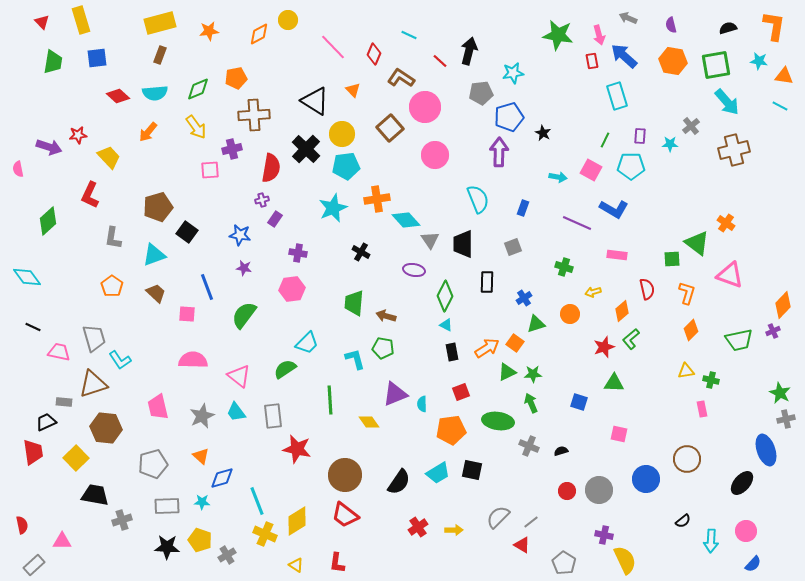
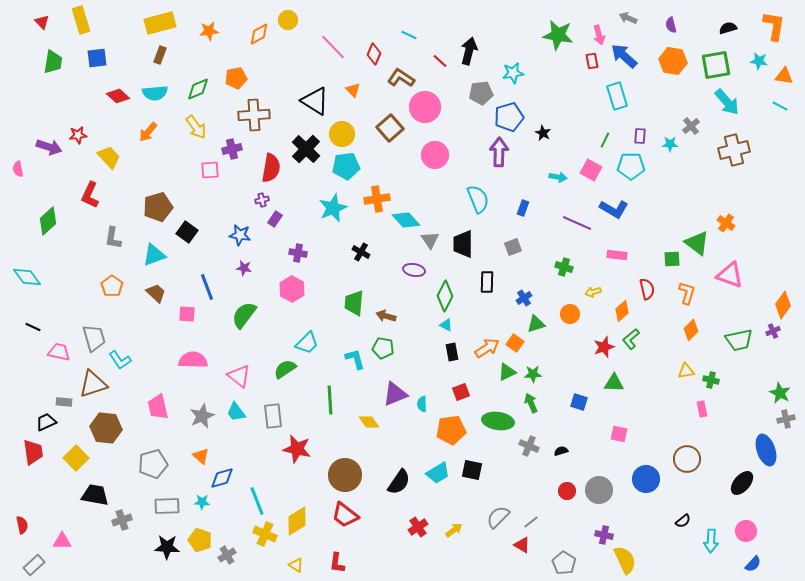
pink hexagon at (292, 289): rotated 25 degrees counterclockwise
orange diamond at (783, 305): rotated 8 degrees counterclockwise
yellow arrow at (454, 530): rotated 36 degrees counterclockwise
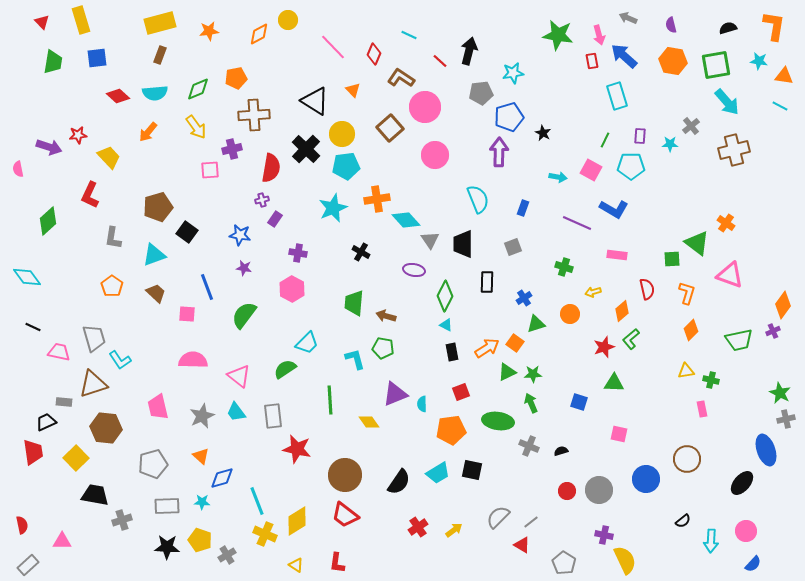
gray rectangle at (34, 565): moved 6 px left
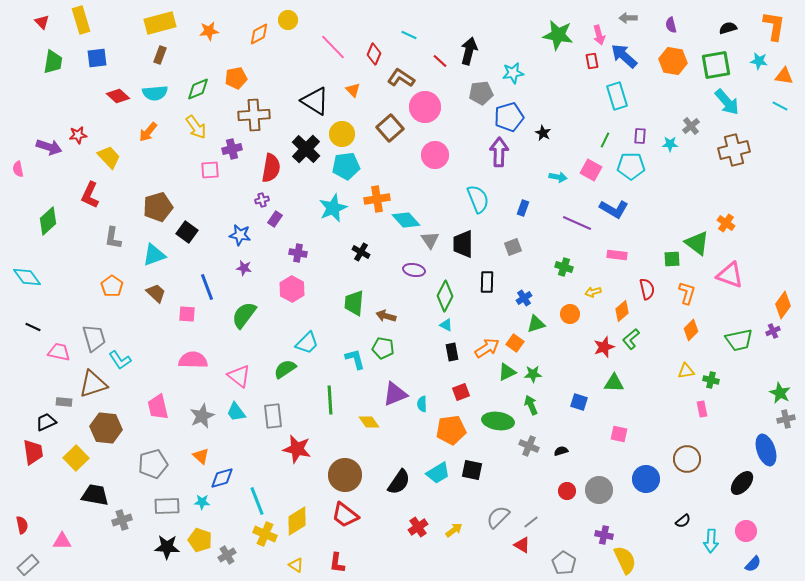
gray arrow at (628, 18): rotated 24 degrees counterclockwise
green arrow at (531, 403): moved 2 px down
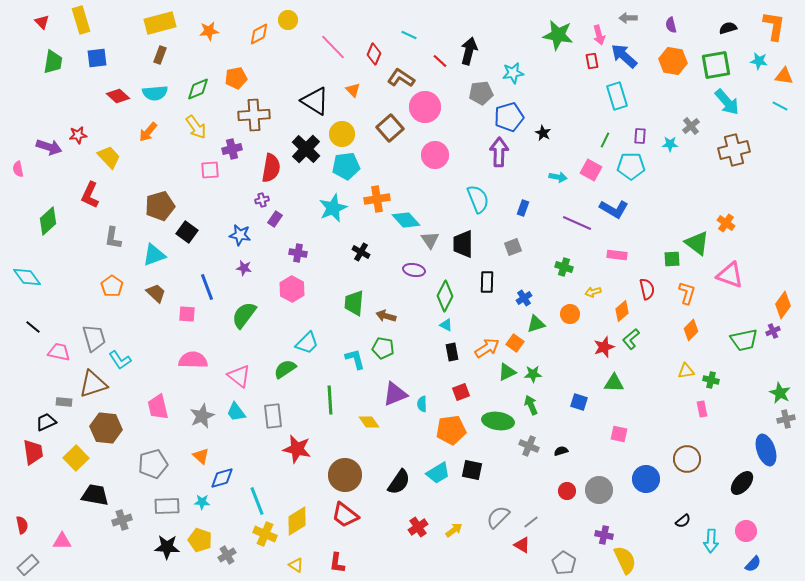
brown pentagon at (158, 207): moved 2 px right, 1 px up
black line at (33, 327): rotated 14 degrees clockwise
green trapezoid at (739, 340): moved 5 px right
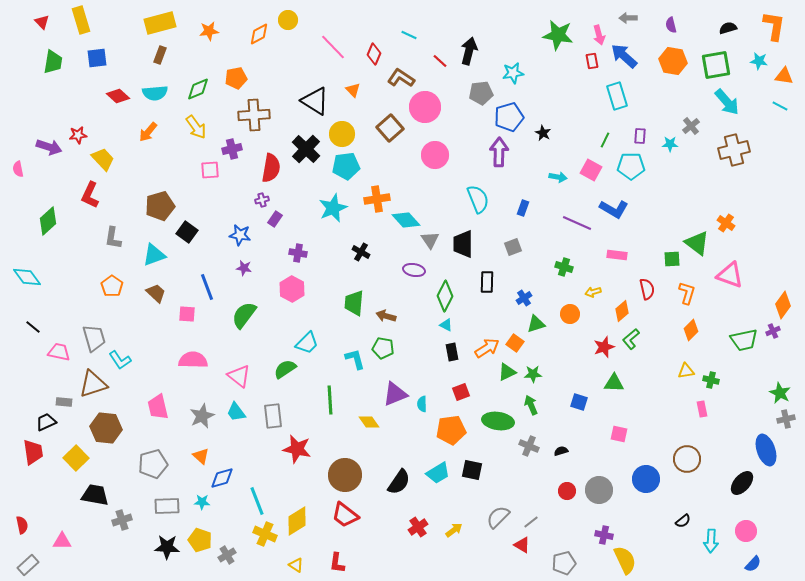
yellow trapezoid at (109, 157): moved 6 px left, 2 px down
gray pentagon at (564, 563): rotated 25 degrees clockwise
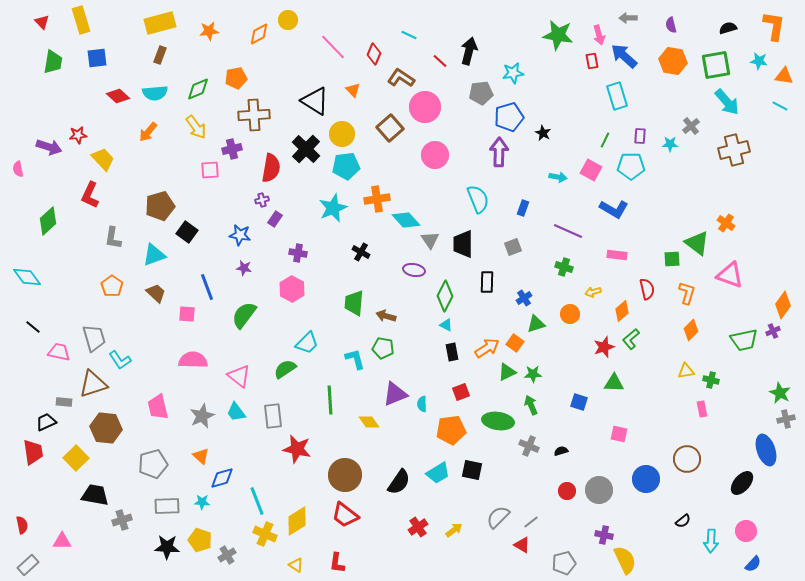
purple line at (577, 223): moved 9 px left, 8 px down
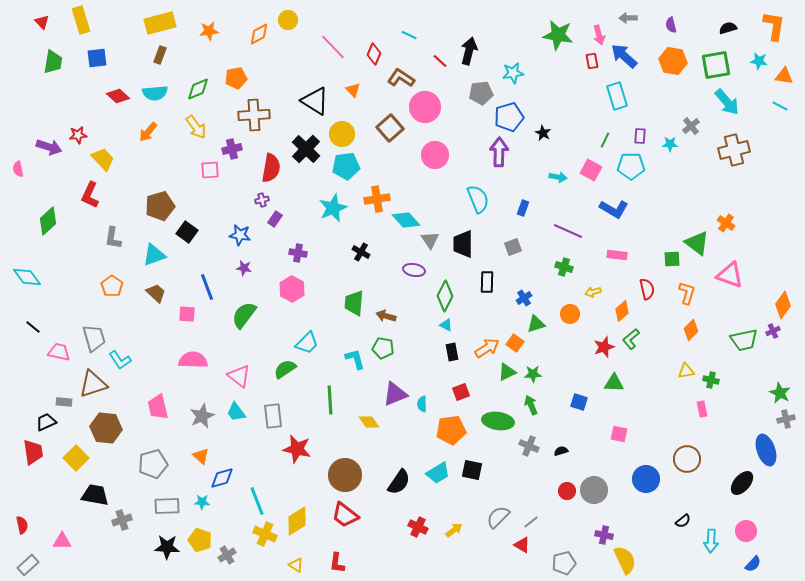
gray circle at (599, 490): moved 5 px left
red cross at (418, 527): rotated 30 degrees counterclockwise
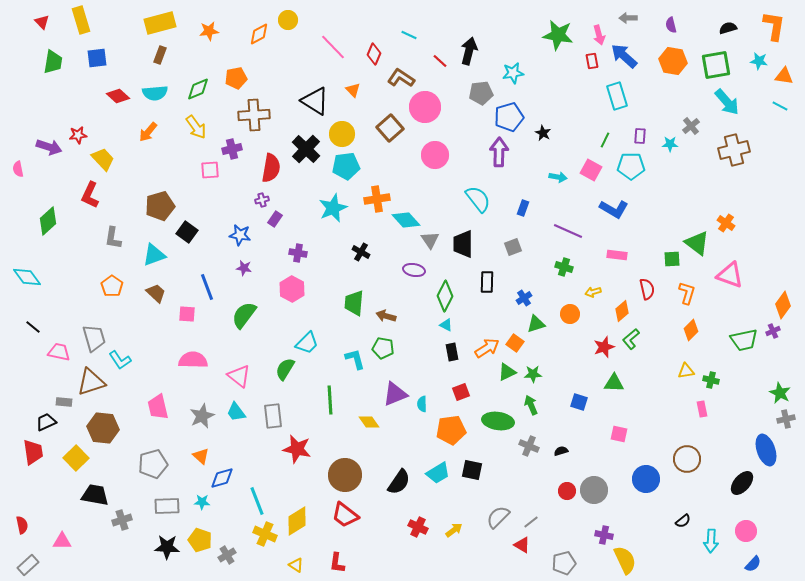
cyan semicircle at (478, 199): rotated 16 degrees counterclockwise
green semicircle at (285, 369): rotated 25 degrees counterclockwise
brown triangle at (93, 384): moved 2 px left, 2 px up
brown hexagon at (106, 428): moved 3 px left
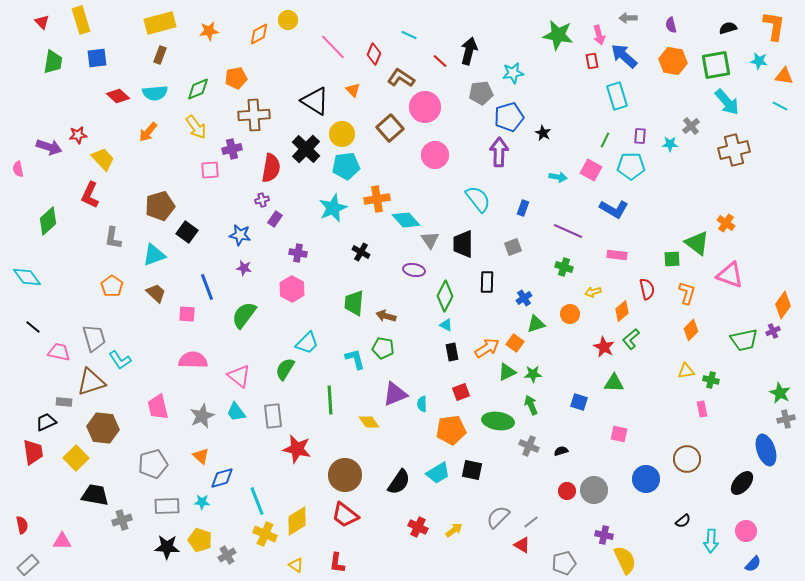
red star at (604, 347): rotated 25 degrees counterclockwise
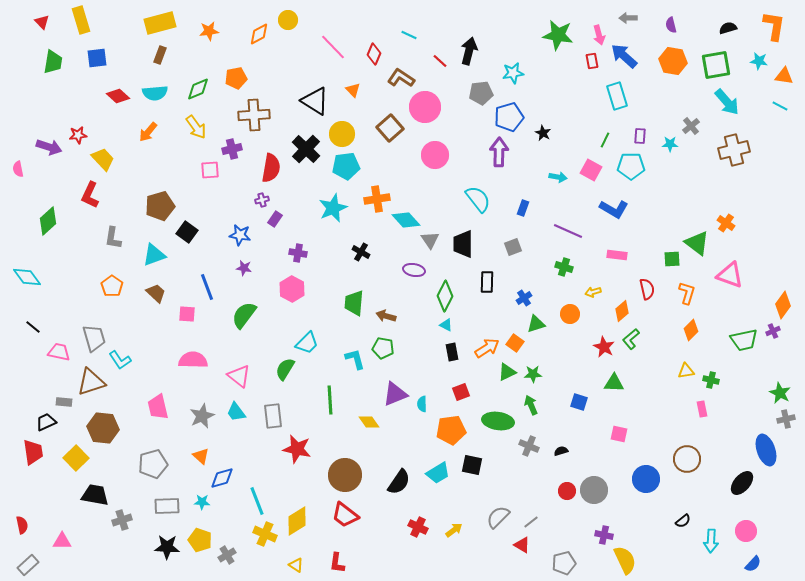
black square at (472, 470): moved 5 px up
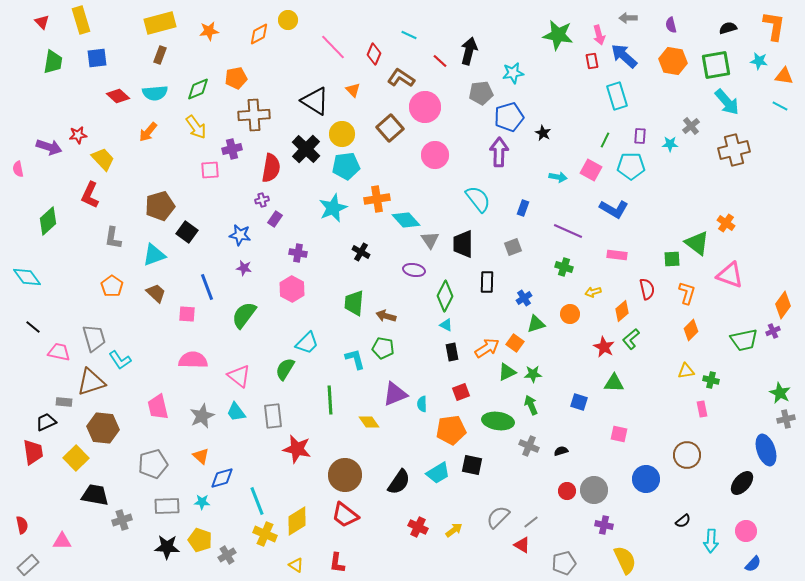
brown circle at (687, 459): moved 4 px up
purple cross at (604, 535): moved 10 px up
